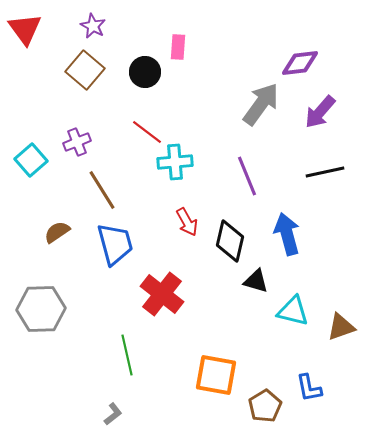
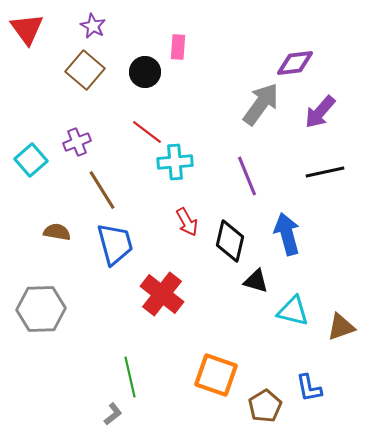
red triangle: moved 2 px right
purple diamond: moved 5 px left
brown semicircle: rotated 44 degrees clockwise
green line: moved 3 px right, 22 px down
orange square: rotated 9 degrees clockwise
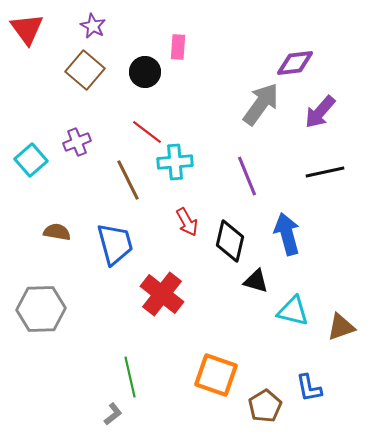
brown line: moved 26 px right, 10 px up; rotated 6 degrees clockwise
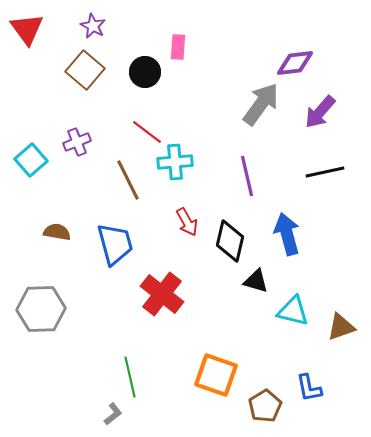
purple line: rotated 9 degrees clockwise
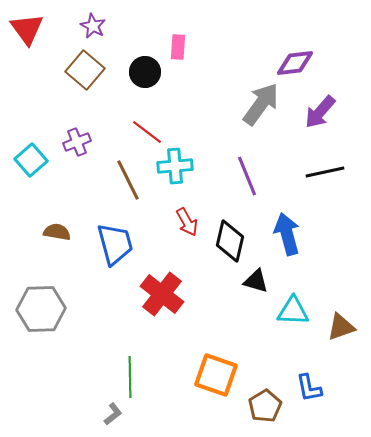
cyan cross: moved 4 px down
purple line: rotated 9 degrees counterclockwise
cyan triangle: rotated 12 degrees counterclockwise
green line: rotated 12 degrees clockwise
